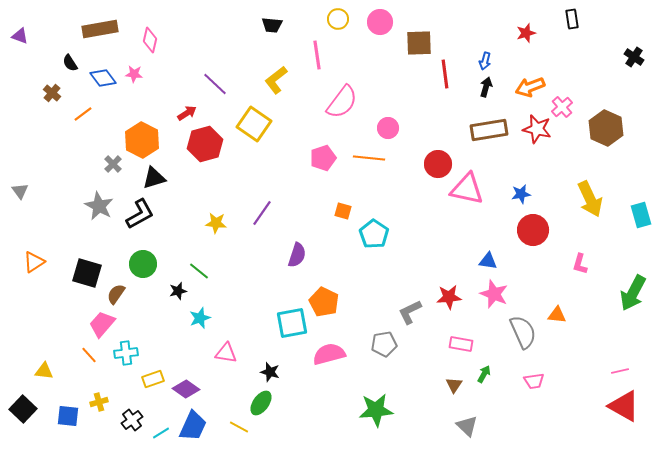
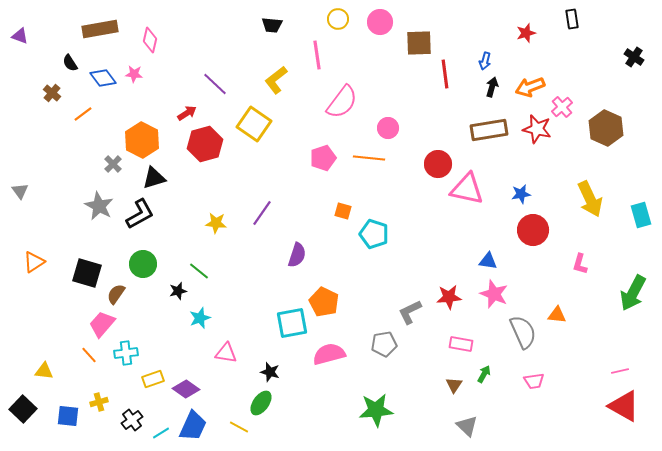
black arrow at (486, 87): moved 6 px right
cyan pentagon at (374, 234): rotated 16 degrees counterclockwise
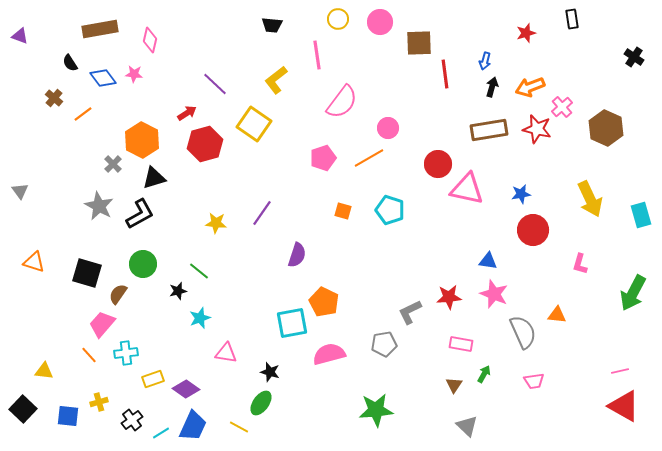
brown cross at (52, 93): moved 2 px right, 5 px down
orange line at (369, 158): rotated 36 degrees counterclockwise
cyan pentagon at (374, 234): moved 16 px right, 24 px up
orange triangle at (34, 262): rotated 50 degrees clockwise
brown semicircle at (116, 294): moved 2 px right
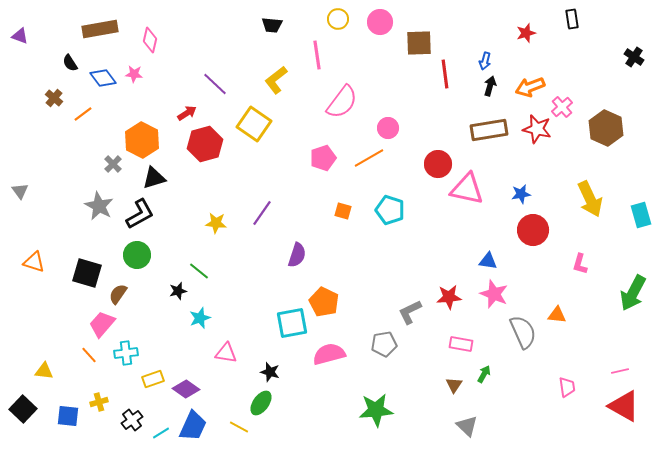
black arrow at (492, 87): moved 2 px left, 1 px up
green circle at (143, 264): moved 6 px left, 9 px up
pink trapezoid at (534, 381): moved 33 px right, 6 px down; rotated 90 degrees counterclockwise
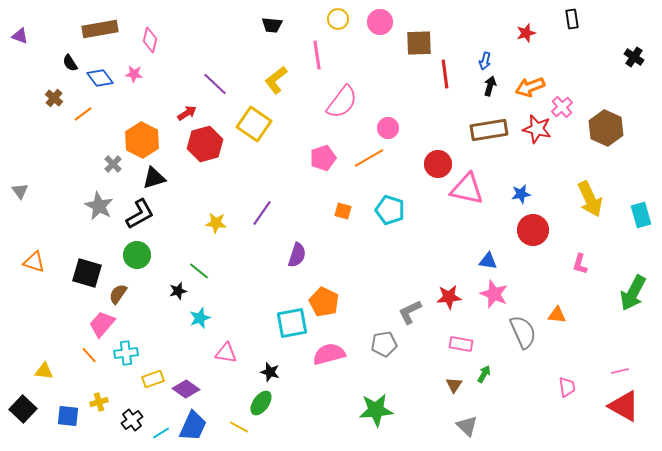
blue diamond at (103, 78): moved 3 px left
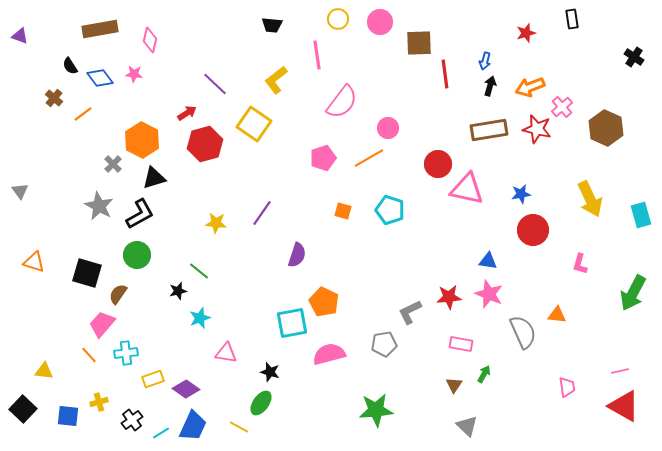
black semicircle at (70, 63): moved 3 px down
pink star at (494, 294): moved 5 px left
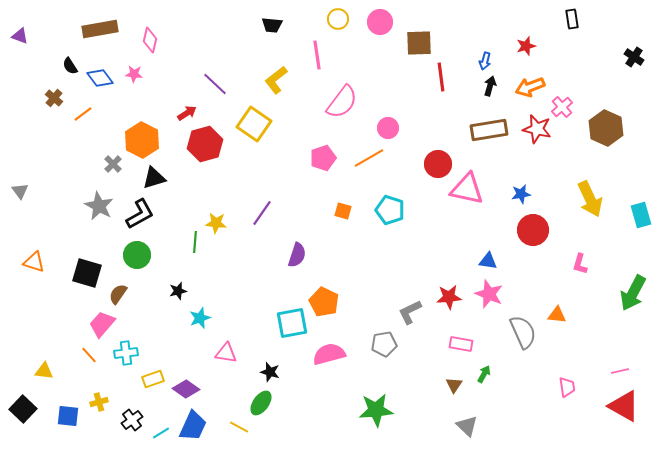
red star at (526, 33): moved 13 px down
red line at (445, 74): moved 4 px left, 3 px down
green line at (199, 271): moved 4 px left, 29 px up; rotated 55 degrees clockwise
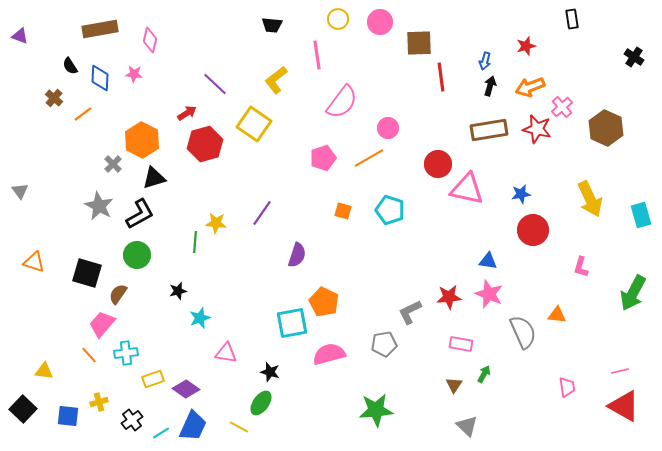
blue diamond at (100, 78): rotated 40 degrees clockwise
pink L-shape at (580, 264): moved 1 px right, 3 px down
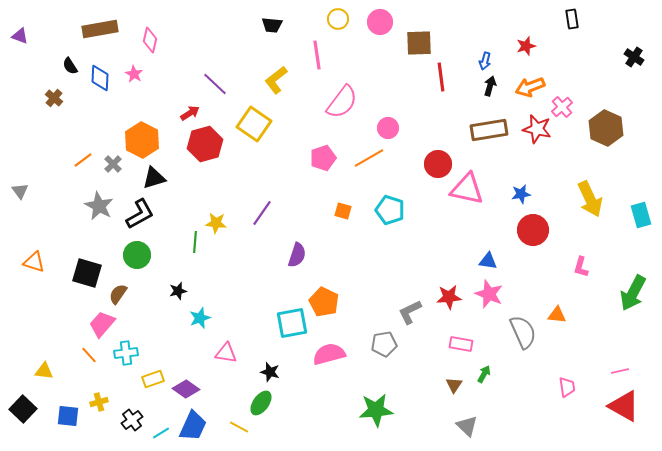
pink star at (134, 74): rotated 24 degrees clockwise
red arrow at (187, 113): moved 3 px right
orange line at (83, 114): moved 46 px down
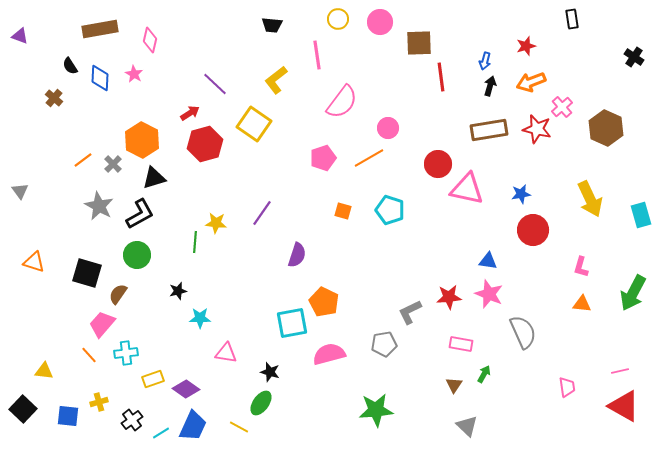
orange arrow at (530, 87): moved 1 px right, 5 px up
orange triangle at (557, 315): moved 25 px right, 11 px up
cyan star at (200, 318): rotated 20 degrees clockwise
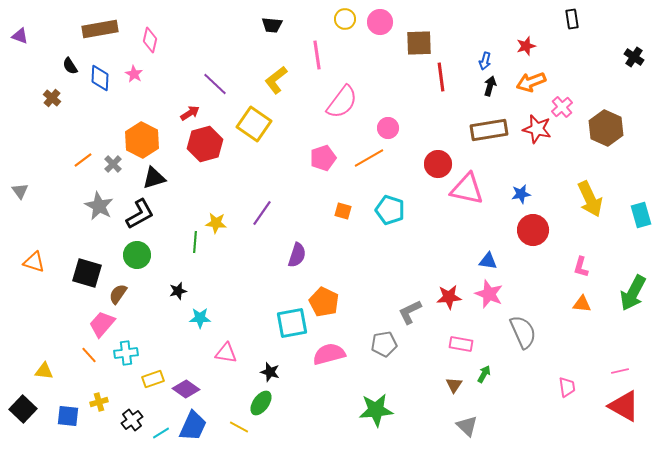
yellow circle at (338, 19): moved 7 px right
brown cross at (54, 98): moved 2 px left
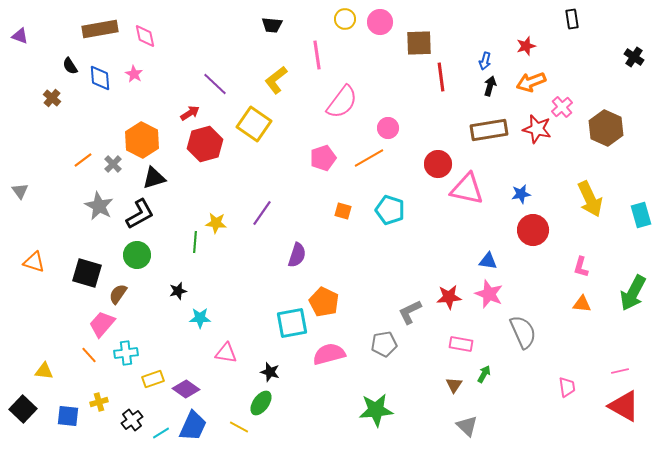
pink diamond at (150, 40): moved 5 px left, 4 px up; rotated 25 degrees counterclockwise
blue diamond at (100, 78): rotated 8 degrees counterclockwise
